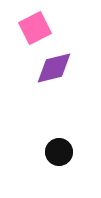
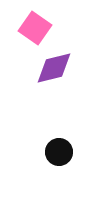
pink square: rotated 28 degrees counterclockwise
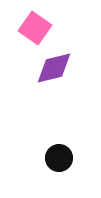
black circle: moved 6 px down
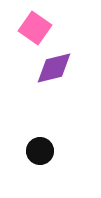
black circle: moved 19 px left, 7 px up
